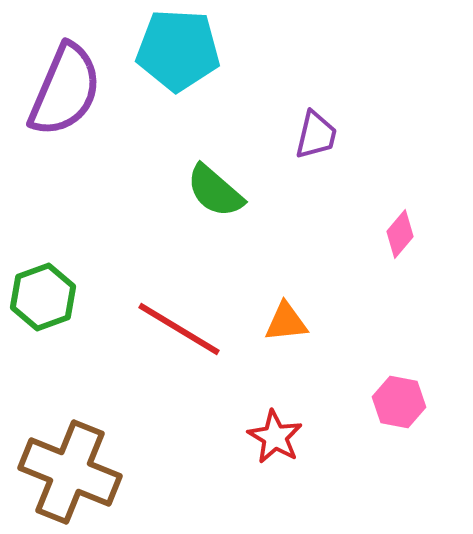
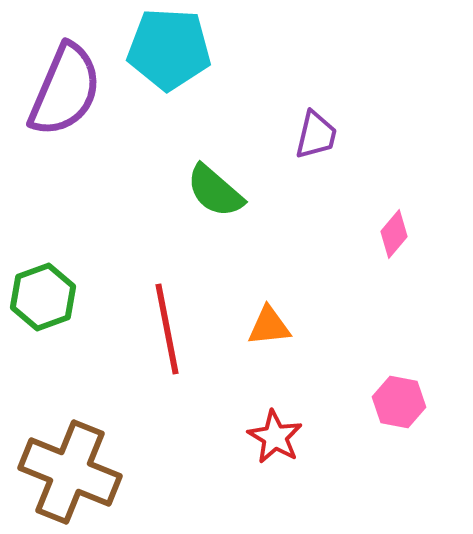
cyan pentagon: moved 9 px left, 1 px up
pink diamond: moved 6 px left
orange triangle: moved 17 px left, 4 px down
red line: moved 12 px left; rotated 48 degrees clockwise
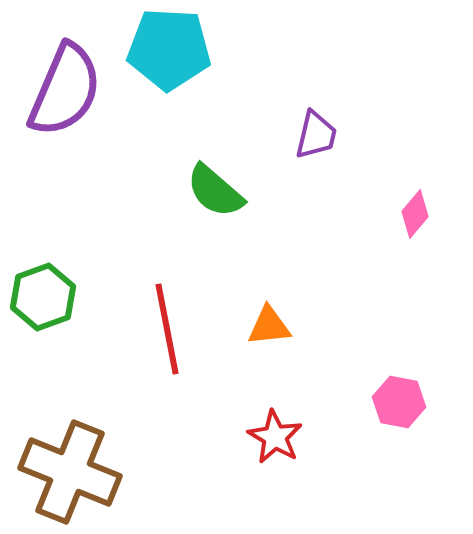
pink diamond: moved 21 px right, 20 px up
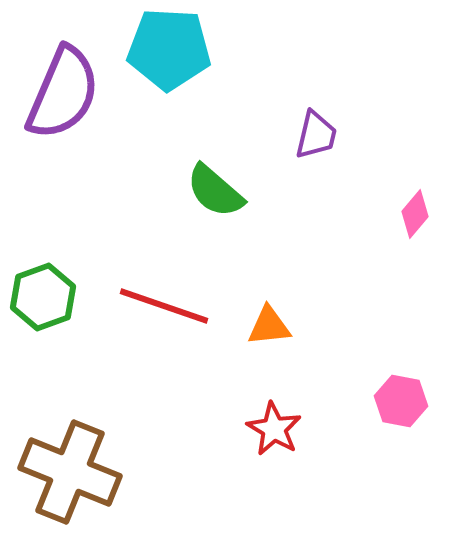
purple semicircle: moved 2 px left, 3 px down
red line: moved 3 px left, 23 px up; rotated 60 degrees counterclockwise
pink hexagon: moved 2 px right, 1 px up
red star: moved 1 px left, 8 px up
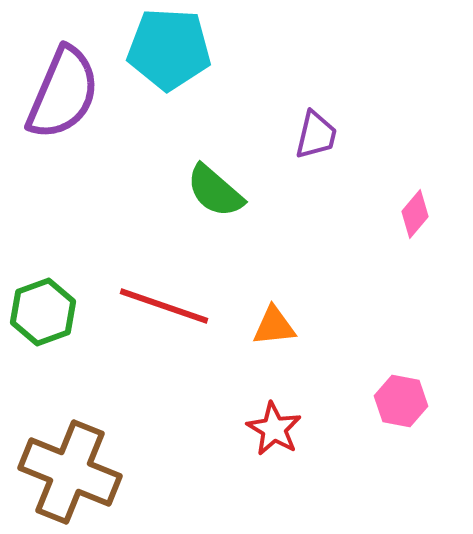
green hexagon: moved 15 px down
orange triangle: moved 5 px right
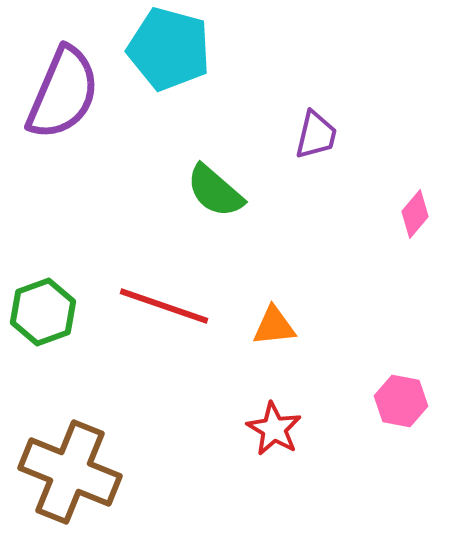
cyan pentagon: rotated 12 degrees clockwise
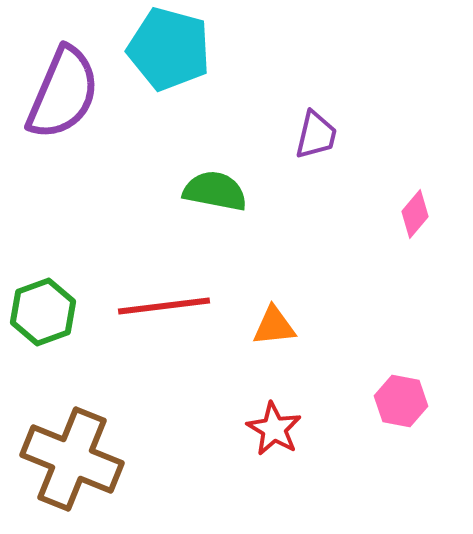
green semicircle: rotated 150 degrees clockwise
red line: rotated 26 degrees counterclockwise
brown cross: moved 2 px right, 13 px up
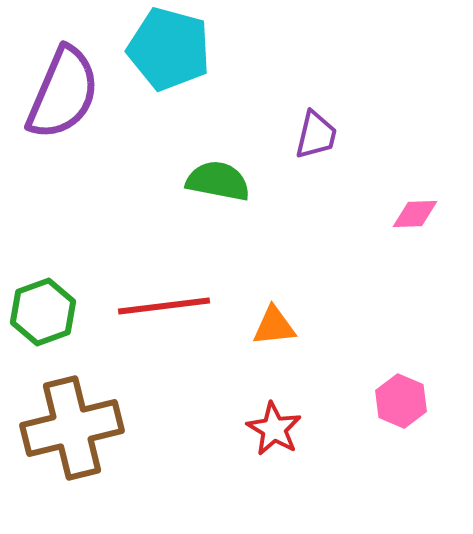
green semicircle: moved 3 px right, 10 px up
pink diamond: rotated 48 degrees clockwise
pink hexagon: rotated 12 degrees clockwise
brown cross: moved 31 px up; rotated 36 degrees counterclockwise
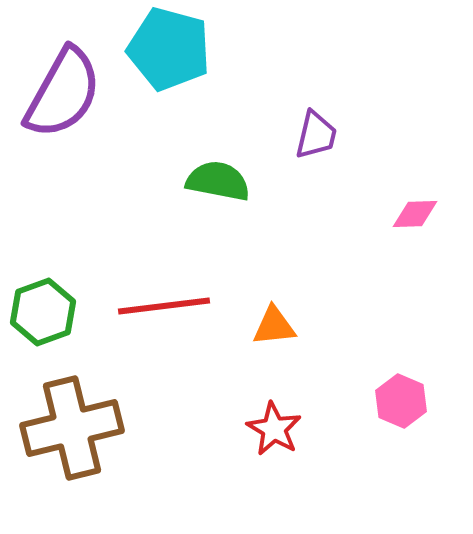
purple semicircle: rotated 6 degrees clockwise
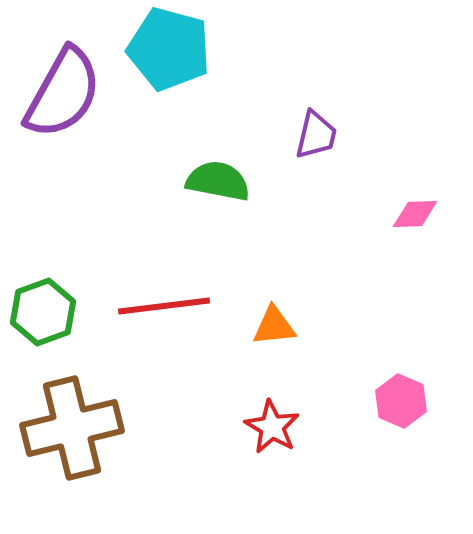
red star: moved 2 px left, 2 px up
